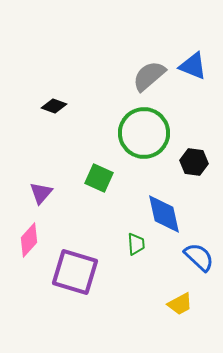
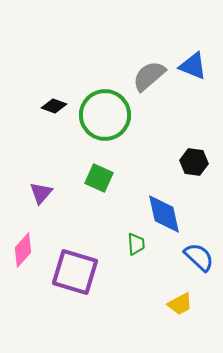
green circle: moved 39 px left, 18 px up
pink diamond: moved 6 px left, 10 px down
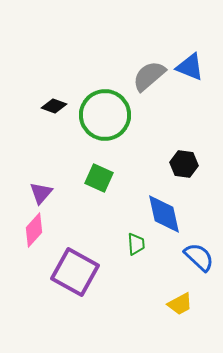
blue triangle: moved 3 px left, 1 px down
black hexagon: moved 10 px left, 2 px down
pink diamond: moved 11 px right, 20 px up
purple square: rotated 12 degrees clockwise
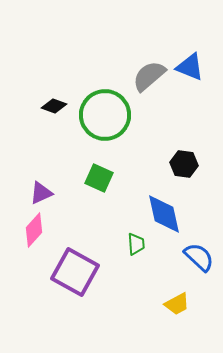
purple triangle: rotated 25 degrees clockwise
yellow trapezoid: moved 3 px left
